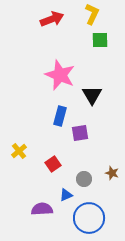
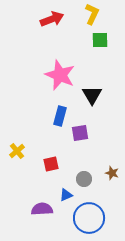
yellow cross: moved 2 px left
red square: moved 2 px left; rotated 21 degrees clockwise
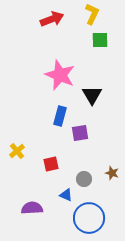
blue triangle: rotated 48 degrees clockwise
purple semicircle: moved 10 px left, 1 px up
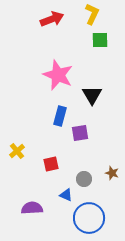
pink star: moved 2 px left
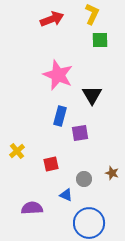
blue circle: moved 5 px down
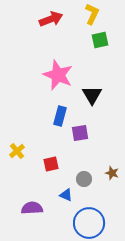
red arrow: moved 1 px left
green square: rotated 12 degrees counterclockwise
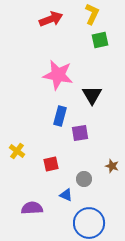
pink star: rotated 12 degrees counterclockwise
yellow cross: rotated 14 degrees counterclockwise
brown star: moved 7 px up
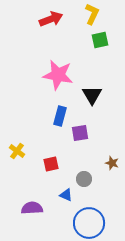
brown star: moved 3 px up
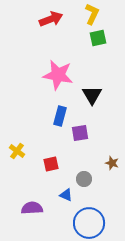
green square: moved 2 px left, 2 px up
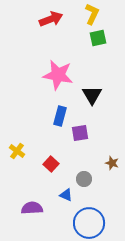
red square: rotated 35 degrees counterclockwise
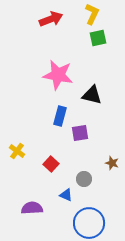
black triangle: rotated 45 degrees counterclockwise
